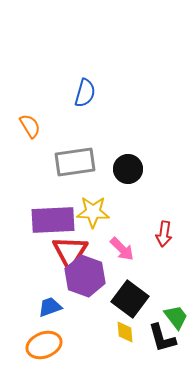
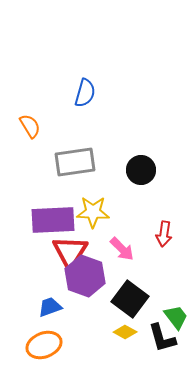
black circle: moved 13 px right, 1 px down
yellow diamond: rotated 55 degrees counterclockwise
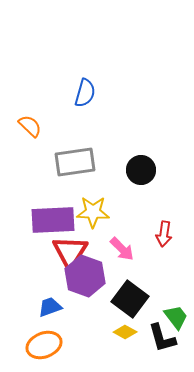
orange semicircle: rotated 15 degrees counterclockwise
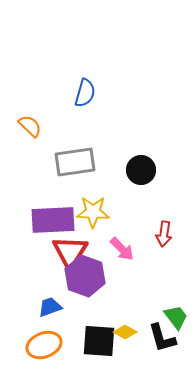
black square: moved 31 px left, 42 px down; rotated 33 degrees counterclockwise
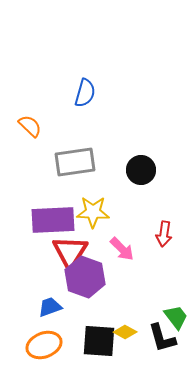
purple hexagon: moved 1 px down
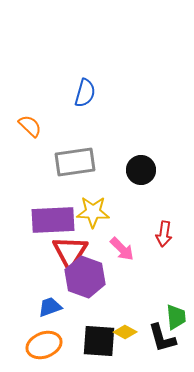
green trapezoid: rotated 32 degrees clockwise
